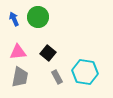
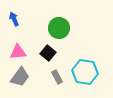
green circle: moved 21 px right, 11 px down
gray trapezoid: rotated 25 degrees clockwise
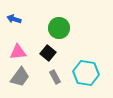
blue arrow: rotated 48 degrees counterclockwise
cyan hexagon: moved 1 px right, 1 px down
gray rectangle: moved 2 px left
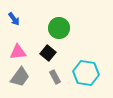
blue arrow: rotated 144 degrees counterclockwise
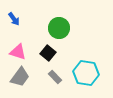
pink triangle: rotated 24 degrees clockwise
gray rectangle: rotated 16 degrees counterclockwise
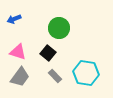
blue arrow: rotated 104 degrees clockwise
gray rectangle: moved 1 px up
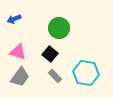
black square: moved 2 px right, 1 px down
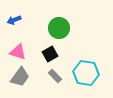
blue arrow: moved 1 px down
black square: rotated 21 degrees clockwise
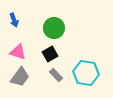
blue arrow: rotated 88 degrees counterclockwise
green circle: moved 5 px left
gray rectangle: moved 1 px right, 1 px up
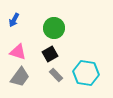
blue arrow: rotated 48 degrees clockwise
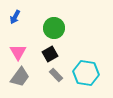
blue arrow: moved 1 px right, 3 px up
pink triangle: rotated 42 degrees clockwise
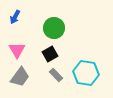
pink triangle: moved 1 px left, 2 px up
